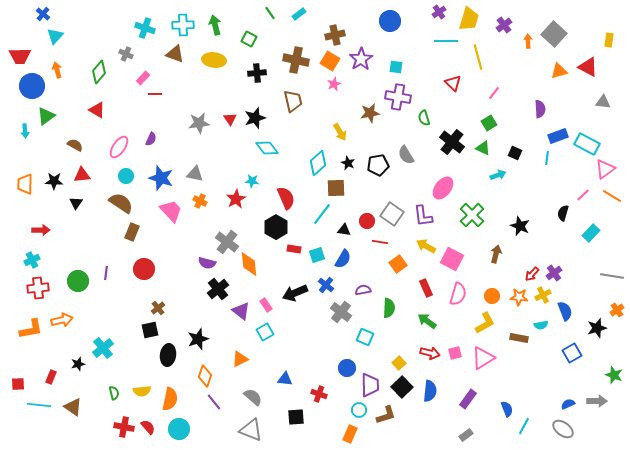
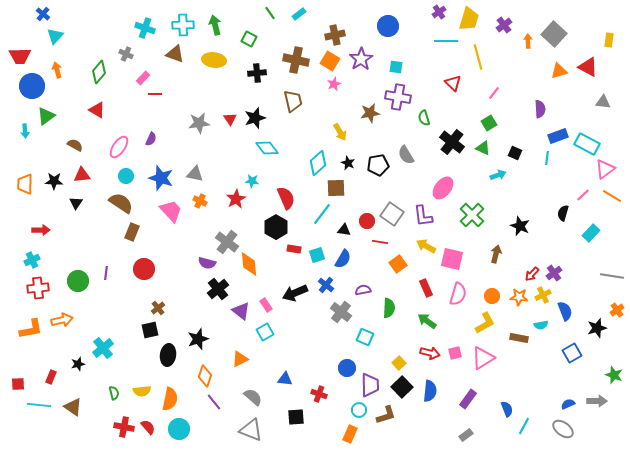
blue circle at (390, 21): moved 2 px left, 5 px down
pink square at (452, 259): rotated 15 degrees counterclockwise
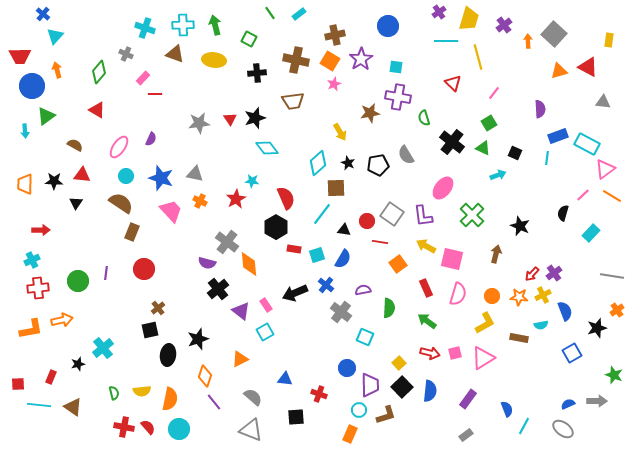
brown trapezoid at (293, 101): rotated 95 degrees clockwise
red triangle at (82, 175): rotated 12 degrees clockwise
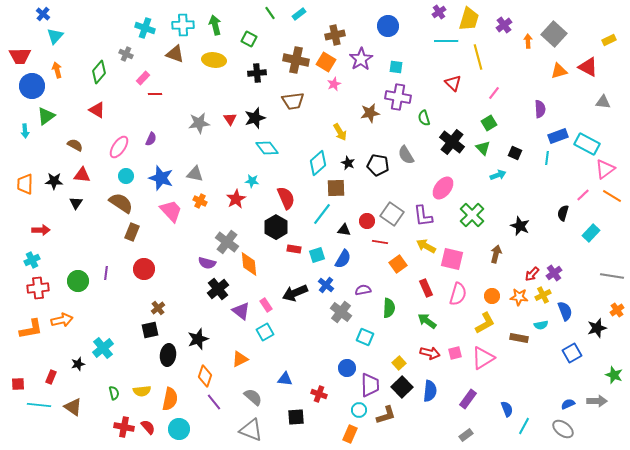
yellow rectangle at (609, 40): rotated 56 degrees clockwise
orange square at (330, 61): moved 4 px left, 1 px down
green triangle at (483, 148): rotated 21 degrees clockwise
black pentagon at (378, 165): rotated 20 degrees clockwise
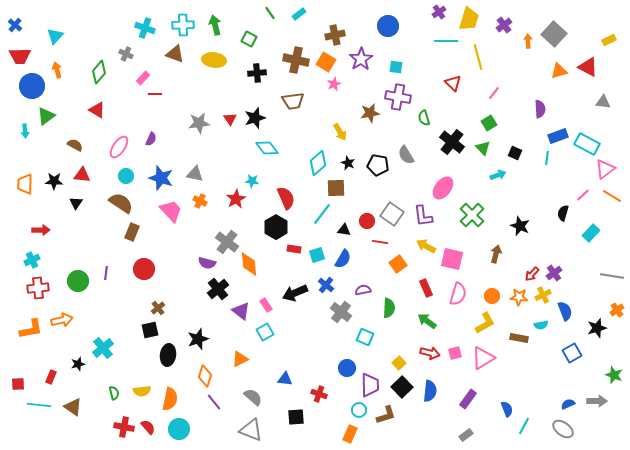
blue cross at (43, 14): moved 28 px left, 11 px down
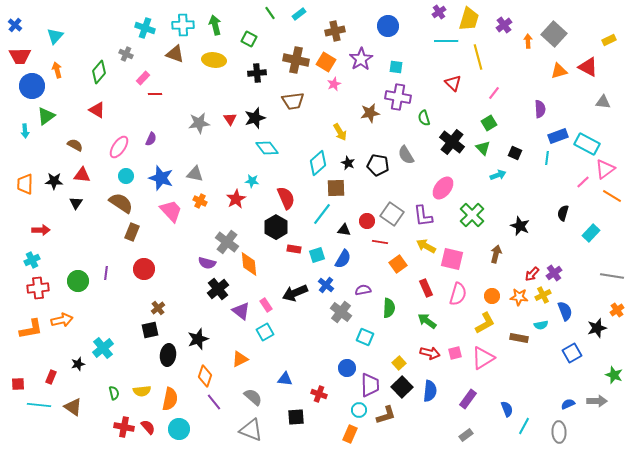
brown cross at (335, 35): moved 4 px up
pink line at (583, 195): moved 13 px up
gray ellipse at (563, 429): moved 4 px left, 3 px down; rotated 50 degrees clockwise
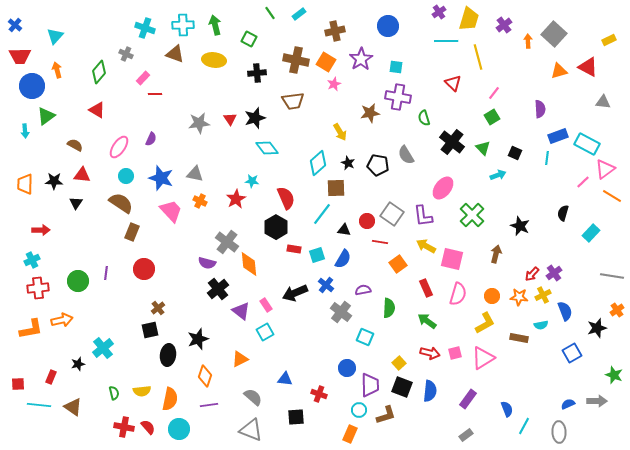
green square at (489, 123): moved 3 px right, 6 px up
black square at (402, 387): rotated 25 degrees counterclockwise
purple line at (214, 402): moved 5 px left, 3 px down; rotated 60 degrees counterclockwise
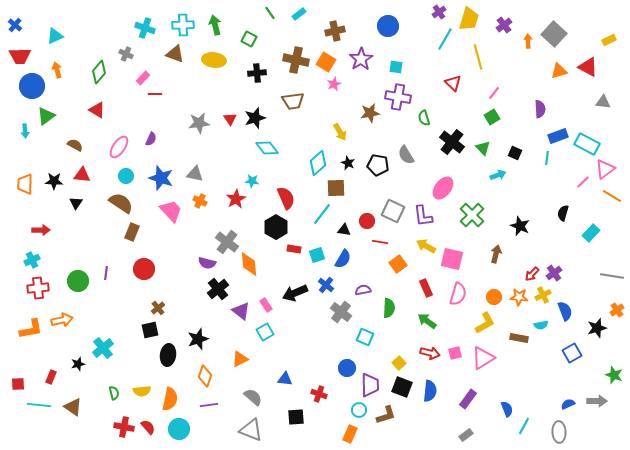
cyan triangle at (55, 36): rotated 24 degrees clockwise
cyan line at (446, 41): moved 1 px left, 2 px up; rotated 60 degrees counterclockwise
gray square at (392, 214): moved 1 px right, 3 px up; rotated 10 degrees counterclockwise
orange circle at (492, 296): moved 2 px right, 1 px down
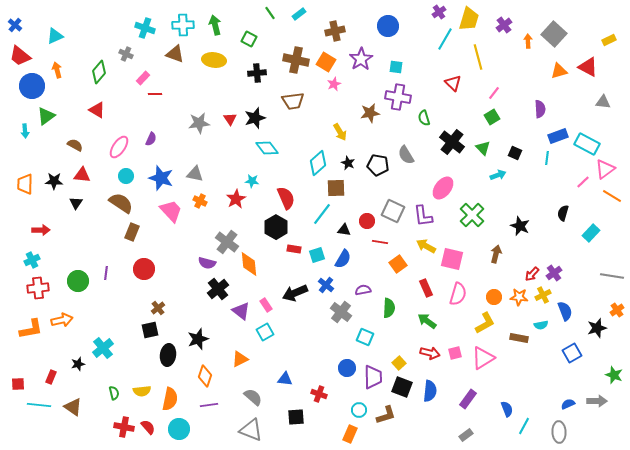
red trapezoid at (20, 56): rotated 40 degrees clockwise
purple trapezoid at (370, 385): moved 3 px right, 8 px up
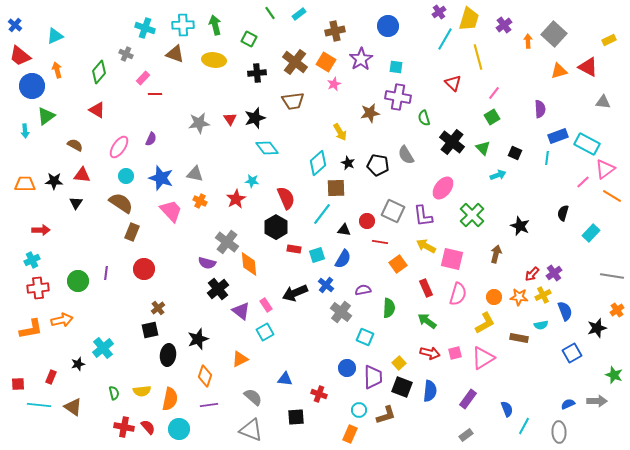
brown cross at (296, 60): moved 1 px left, 2 px down; rotated 25 degrees clockwise
orange trapezoid at (25, 184): rotated 90 degrees clockwise
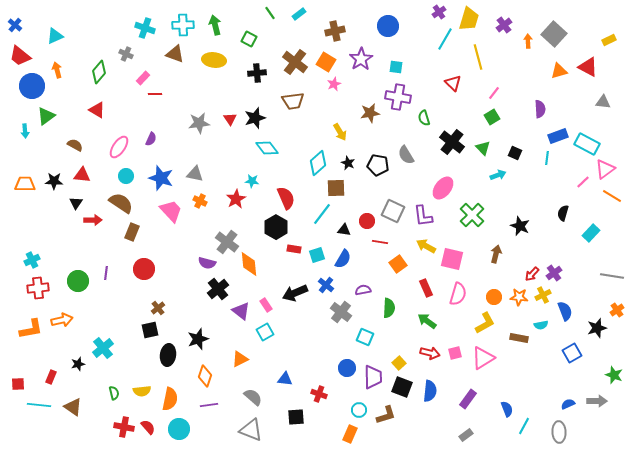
red arrow at (41, 230): moved 52 px right, 10 px up
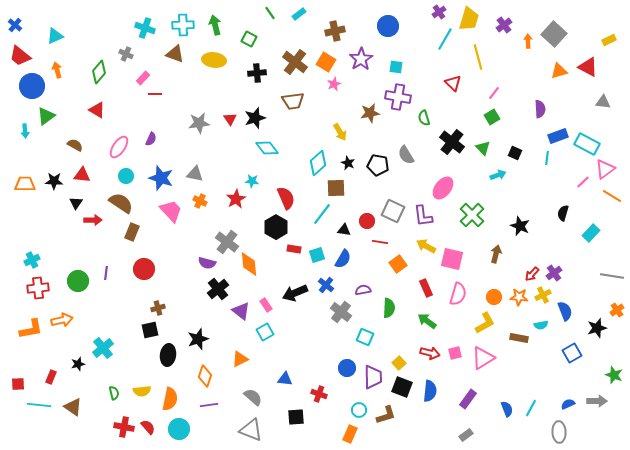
brown cross at (158, 308): rotated 24 degrees clockwise
cyan line at (524, 426): moved 7 px right, 18 px up
